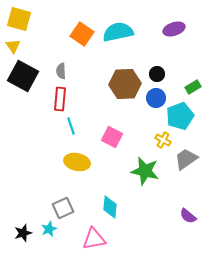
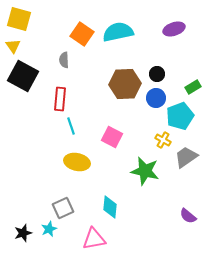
gray semicircle: moved 3 px right, 11 px up
gray trapezoid: moved 2 px up
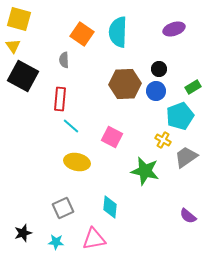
cyan semicircle: rotated 76 degrees counterclockwise
black circle: moved 2 px right, 5 px up
blue circle: moved 7 px up
cyan line: rotated 30 degrees counterclockwise
cyan star: moved 7 px right, 13 px down; rotated 28 degrees clockwise
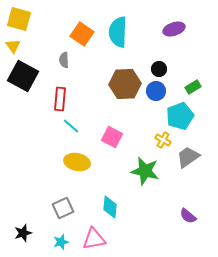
gray trapezoid: moved 2 px right
cyan star: moved 5 px right; rotated 21 degrees counterclockwise
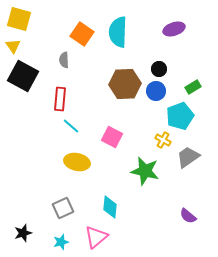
pink triangle: moved 2 px right, 2 px up; rotated 30 degrees counterclockwise
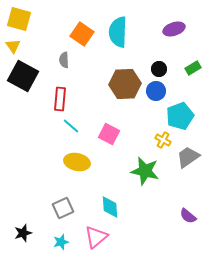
green rectangle: moved 19 px up
pink square: moved 3 px left, 3 px up
cyan diamond: rotated 10 degrees counterclockwise
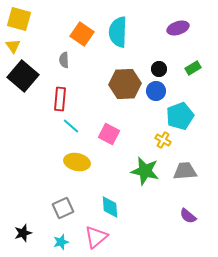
purple ellipse: moved 4 px right, 1 px up
black square: rotated 12 degrees clockwise
gray trapezoid: moved 3 px left, 14 px down; rotated 30 degrees clockwise
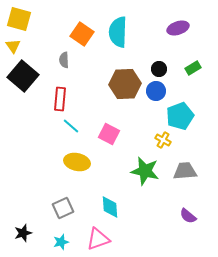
pink triangle: moved 2 px right, 2 px down; rotated 20 degrees clockwise
